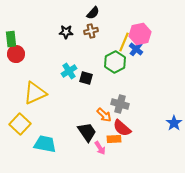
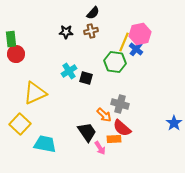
green hexagon: rotated 25 degrees counterclockwise
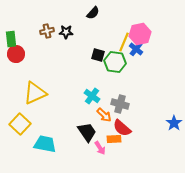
brown cross: moved 44 px left
cyan cross: moved 23 px right, 25 px down; rotated 21 degrees counterclockwise
black square: moved 12 px right, 23 px up
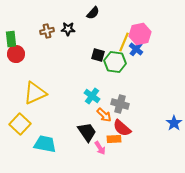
black star: moved 2 px right, 3 px up
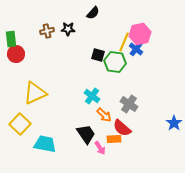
gray cross: moved 9 px right; rotated 18 degrees clockwise
black trapezoid: moved 1 px left, 2 px down
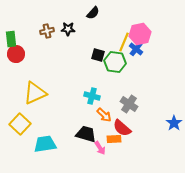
cyan cross: rotated 21 degrees counterclockwise
black trapezoid: rotated 40 degrees counterclockwise
cyan trapezoid: rotated 20 degrees counterclockwise
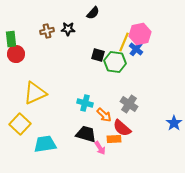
cyan cross: moved 7 px left, 7 px down
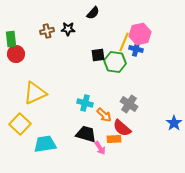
blue cross: rotated 24 degrees counterclockwise
black square: rotated 24 degrees counterclockwise
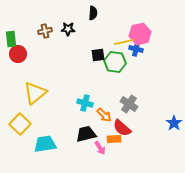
black semicircle: rotated 40 degrees counterclockwise
brown cross: moved 2 px left
yellow line: rotated 54 degrees clockwise
red circle: moved 2 px right
yellow triangle: rotated 15 degrees counterclockwise
black trapezoid: rotated 30 degrees counterclockwise
